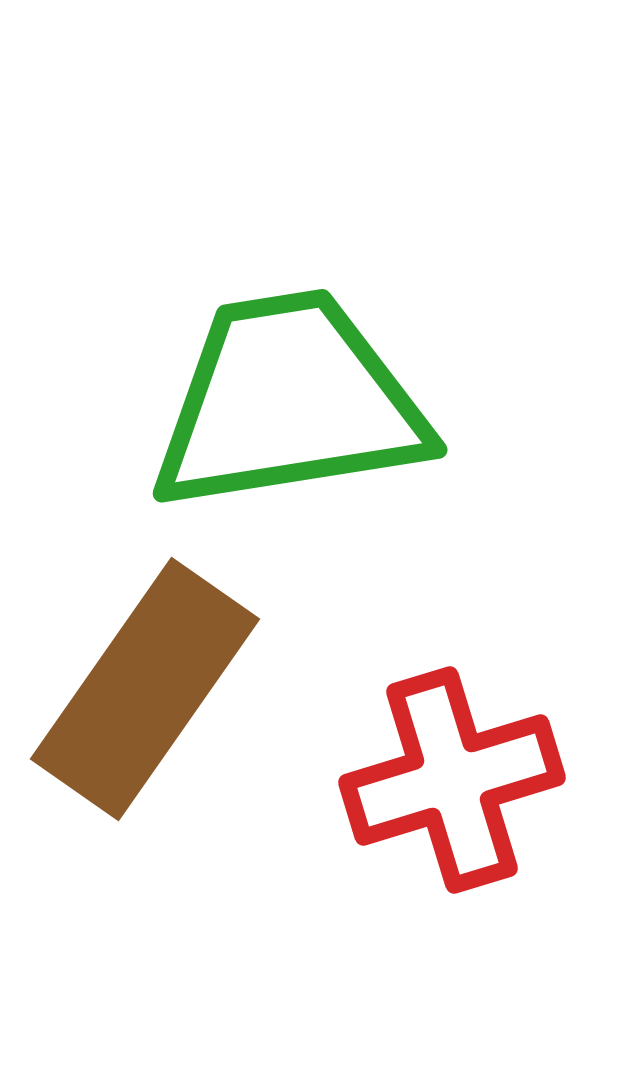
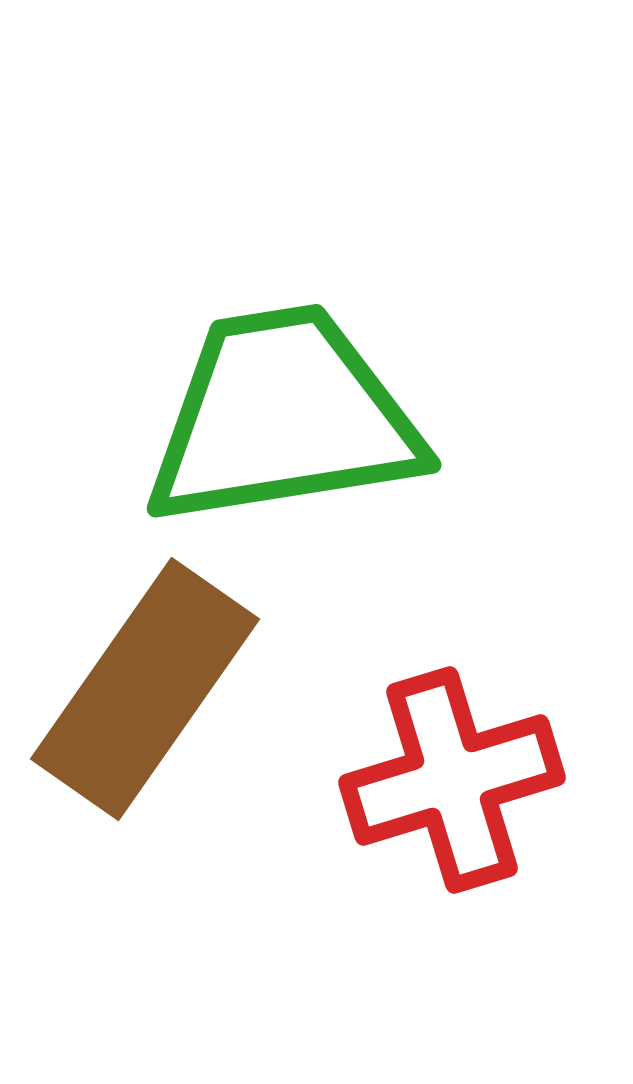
green trapezoid: moved 6 px left, 15 px down
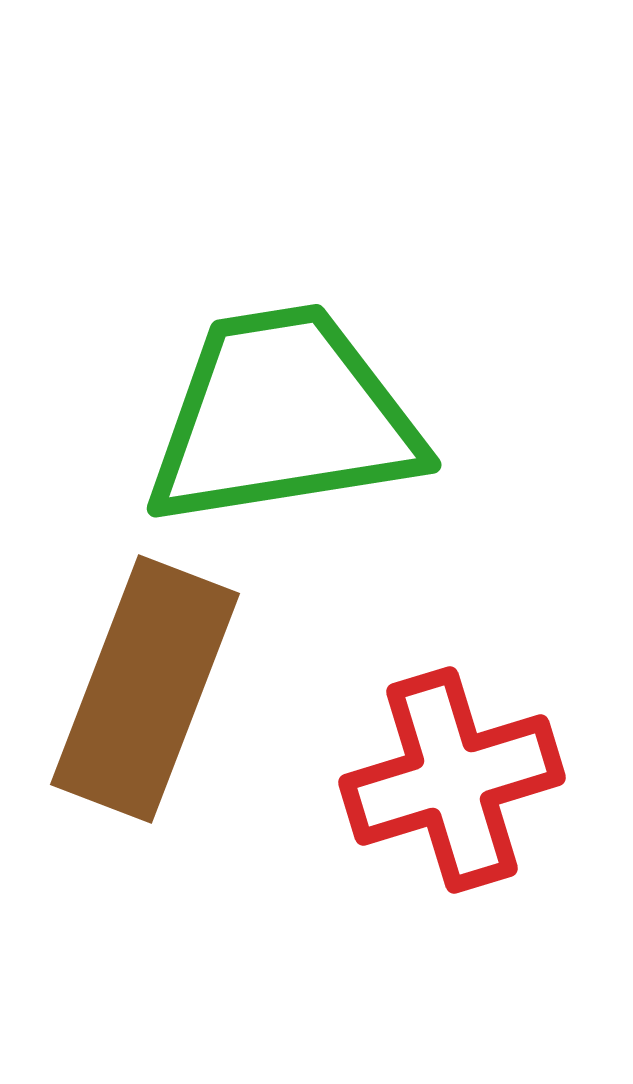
brown rectangle: rotated 14 degrees counterclockwise
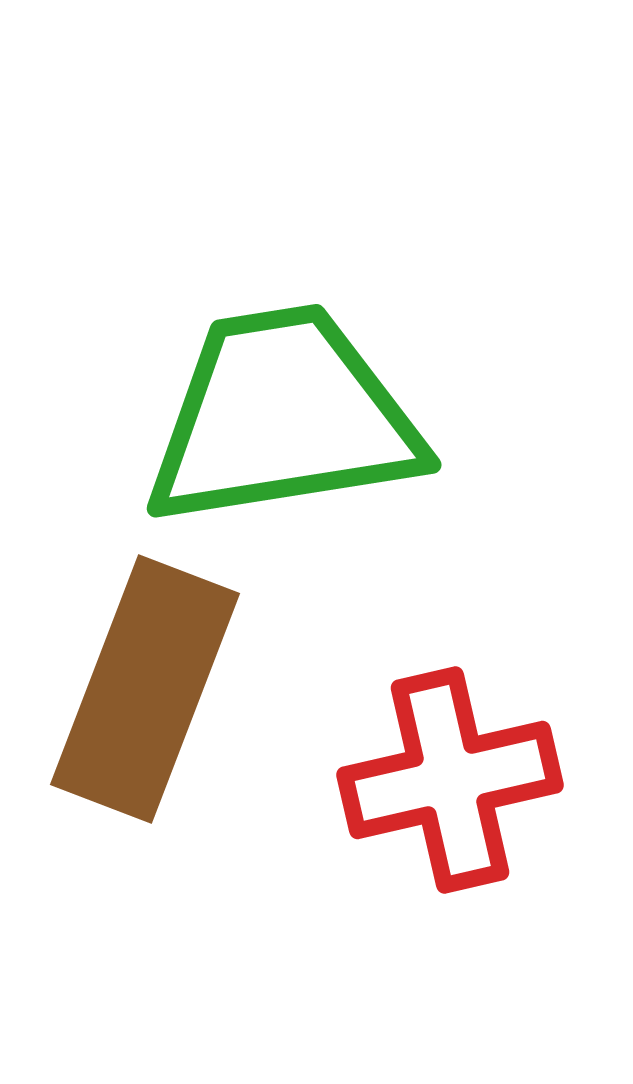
red cross: moved 2 px left; rotated 4 degrees clockwise
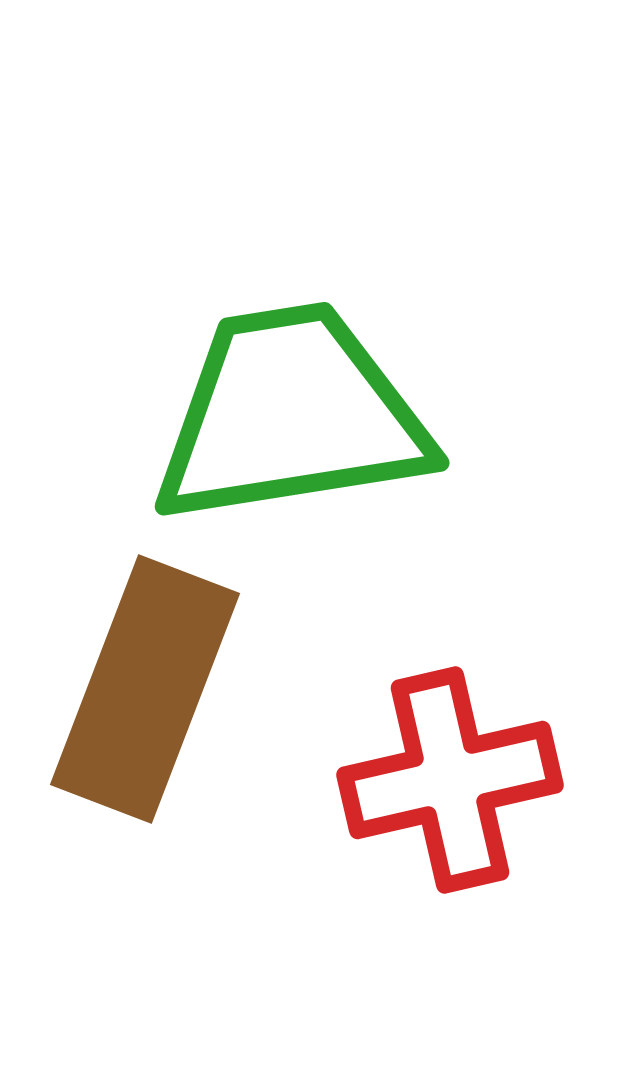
green trapezoid: moved 8 px right, 2 px up
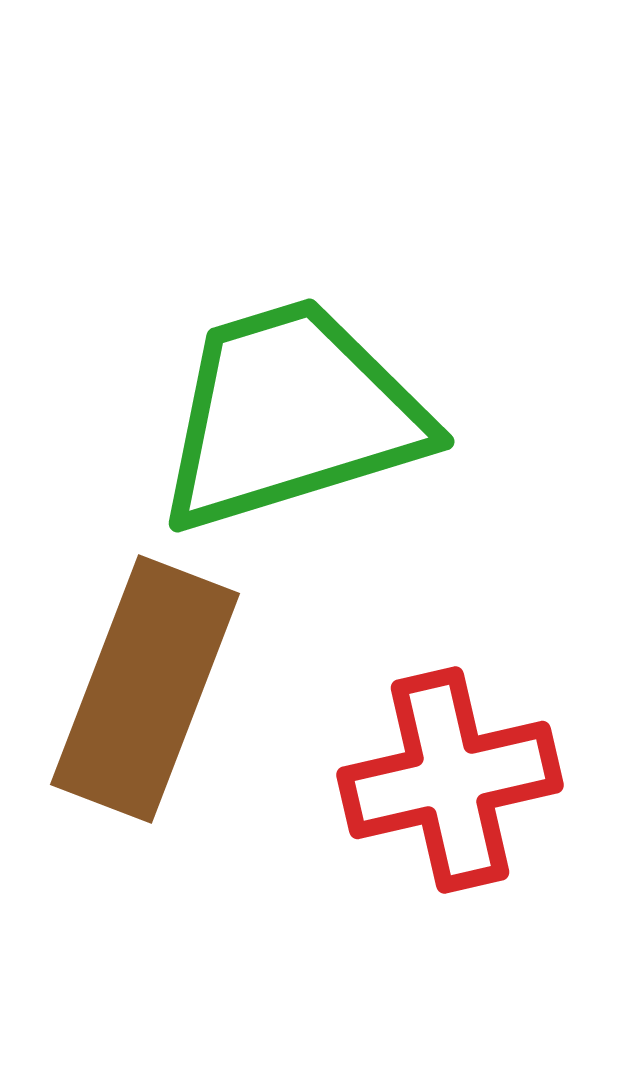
green trapezoid: rotated 8 degrees counterclockwise
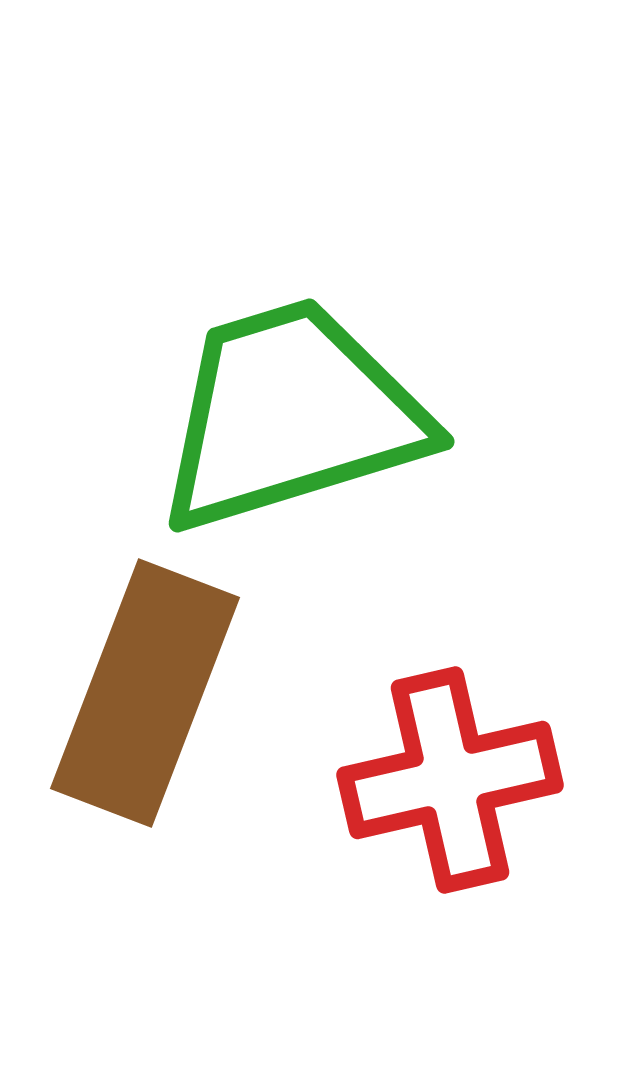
brown rectangle: moved 4 px down
